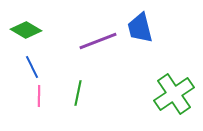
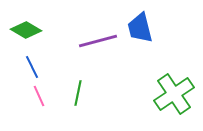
purple line: rotated 6 degrees clockwise
pink line: rotated 25 degrees counterclockwise
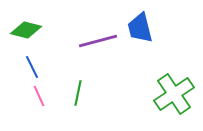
green diamond: rotated 16 degrees counterclockwise
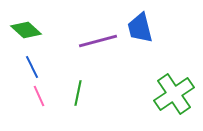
green diamond: rotated 28 degrees clockwise
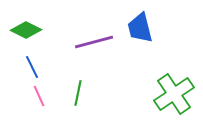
green diamond: rotated 16 degrees counterclockwise
purple line: moved 4 px left, 1 px down
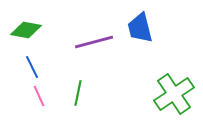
green diamond: rotated 16 degrees counterclockwise
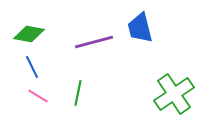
green diamond: moved 3 px right, 4 px down
pink line: moved 1 px left; rotated 35 degrees counterclockwise
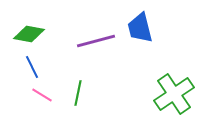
purple line: moved 2 px right, 1 px up
pink line: moved 4 px right, 1 px up
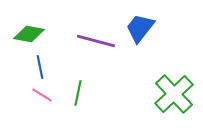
blue trapezoid: rotated 52 degrees clockwise
purple line: rotated 30 degrees clockwise
blue line: moved 8 px right; rotated 15 degrees clockwise
green cross: rotated 9 degrees counterclockwise
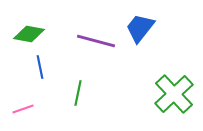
pink line: moved 19 px left, 14 px down; rotated 50 degrees counterclockwise
